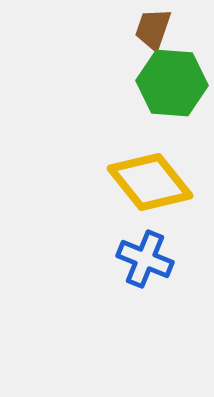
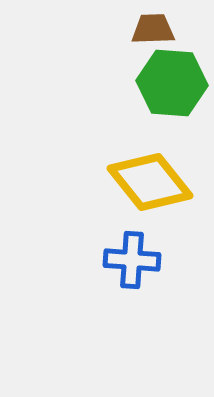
brown trapezoid: rotated 69 degrees clockwise
blue cross: moved 13 px left, 1 px down; rotated 18 degrees counterclockwise
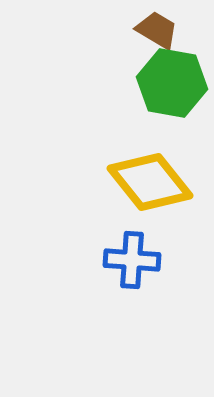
brown trapezoid: moved 4 px right, 1 px down; rotated 33 degrees clockwise
green hexagon: rotated 6 degrees clockwise
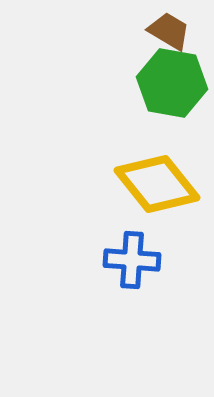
brown trapezoid: moved 12 px right, 1 px down
yellow diamond: moved 7 px right, 2 px down
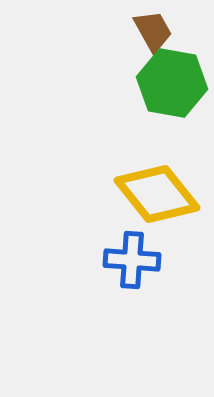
brown trapezoid: moved 16 px left; rotated 30 degrees clockwise
yellow diamond: moved 10 px down
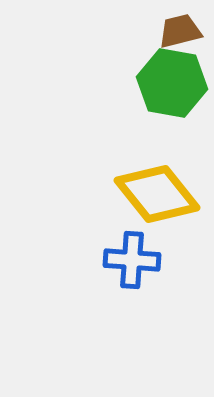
brown trapezoid: moved 27 px right; rotated 75 degrees counterclockwise
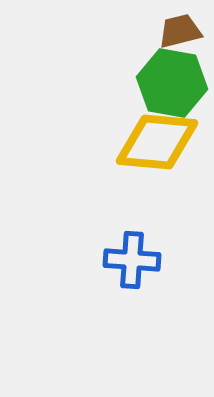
yellow diamond: moved 52 px up; rotated 46 degrees counterclockwise
